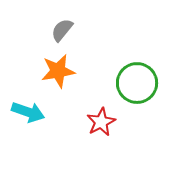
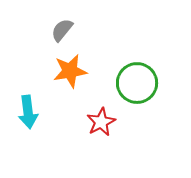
orange star: moved 12 px right
cyan arrow: rotated 64 degrees clockwise
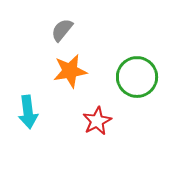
green circle: moved 6 px up
red star: moved 4 px left, 1 px up
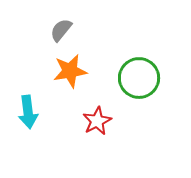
gray semicircle: moved 1 px left
green circle: moved 2 px right, 1 px down
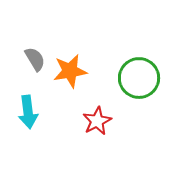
gray semicircle: moved 26 px left, 29 px down; rotated 110 degrees clockwise
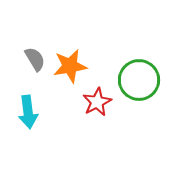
orange star: moved 5 px up
green circle: moved 2 px down
red star: moved 19 px up
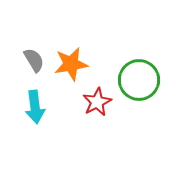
gray semicircle: moved 1 px left, 1 px down
orange star: moved 1 px right, 2 px up
cyan arrow: moved 7 px right, 5 px up
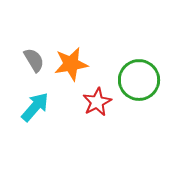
cyan arrow: rotated 132 degrees counterclockwise
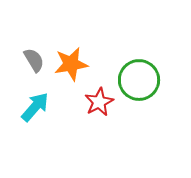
red star: moved 2 px right
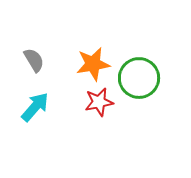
orange star: moved 22 px right
green circle: moved 2 px up
red star: rotated 16 degrees clockwise
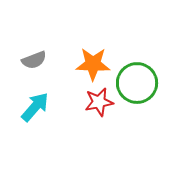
gray semicircle: rotated 100 degrees clockwise
orange star: rotated 12 degrees clockwise
green circle: moved 2 px left, 5 px down
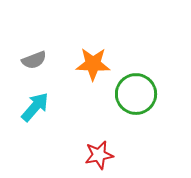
green circle: moved 1 px left, 11 px down
red star: moved 53 px down
